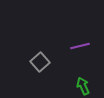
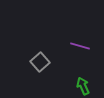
purple line: rotated 30 degrees clockwise
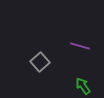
green arrow: rotated 12 degrees counterclockwise
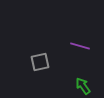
gray square: rotated 30 degrees clockwise
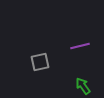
purple line: rotated 30 degrees counterclockwise
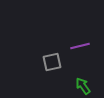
gray square: moved 12 px right
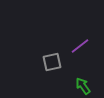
purple line: rotated 24 degrees counterclockwise
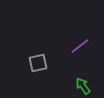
gray square: moved 14 px left, 1 px down
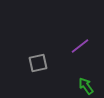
green arrow: moved 3 px right
